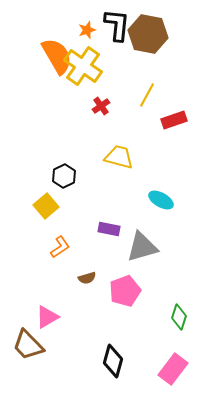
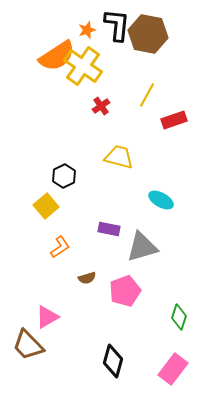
orange semicircle: rotated 87 degrees clockwise
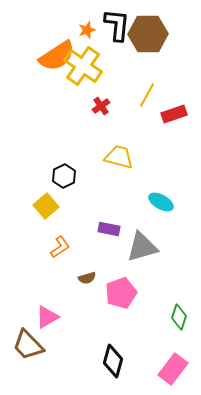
brown hexagon: rotated 12 degrees counterclockwise
red rectangle: moved 6 px up
cyan ellipse: moved 2 px down
pink pentagon: moved 4 px left, 2 px down
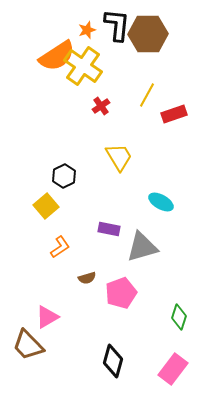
yellow trapezoid: rotated 44 degrees clockwise
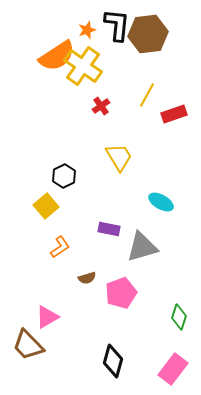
brown hexagon: rotated 6 degrees counterclockwise
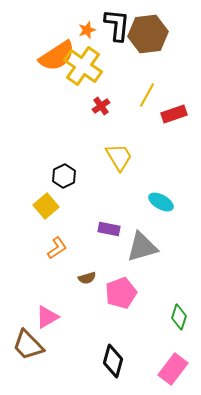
orange L-shape: moved 3 px left, 1 px down
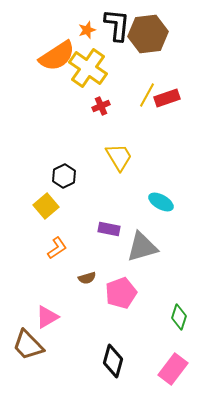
yellow cross: moved 5 px right, 2 px down
red cross: rotated 12 degrees clockwise
red rectangle: moved 7 px left, 16 px up
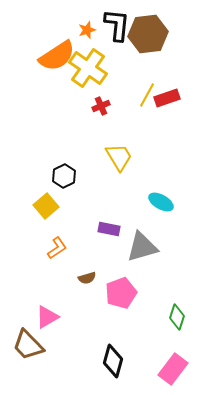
green diamond: moved 2 px left
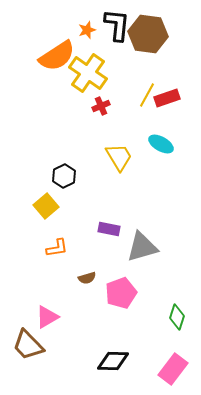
brown hexagon: rotated 15 degrees clockwise
yellow cross: moved 5 px down
cyan ellipse: moved 58 px up
orange L-shape: rotated 25 degrees clockwise
black diamond: rotated 76 degrees clockwise
